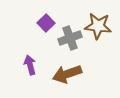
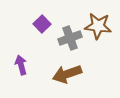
purple square: moved 4 px left, 1 px down
purple arrow: moved 9 px left
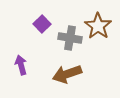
brown star: rotated 28 degrees clockwise
gray cross: rotated 30 degrees clockwise
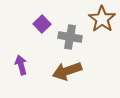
brown star: moved 4 px right, 7 px up
gray cross: moved 1 px up
brown arrow: moved 3 px up
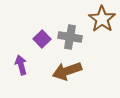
purple square: moved 15 px down
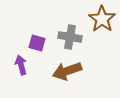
purple square: moved 5 px left, 4 px down; rotated 30 degrees counterclockwise
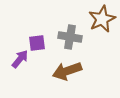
brown star: rotated 12 degrees clockwise
purple square: rotated 24 degrees counterclockwise
purple arrow: moved 1 px left, 6 px up; rotated 54 degrees clockwise
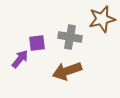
brown star: rotated 12 degrees clockwise
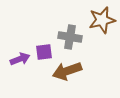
brown star: moved 1 px down
purple square: moved 7 px right, 9 px down
purple arrow: rotated 30 degrees clockwise
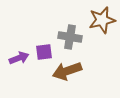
purple arrow: moved 1 px left, 1 px up
